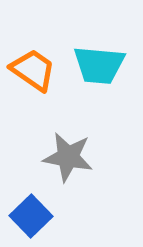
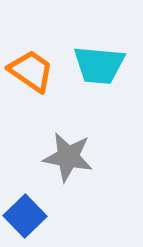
orange trapezoid: moved 2 px left, 1 px down
blue square: moved 6 px left
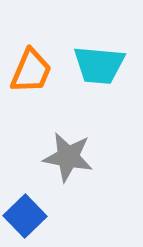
orange trapezoid: rotated 78 degrees clockwise
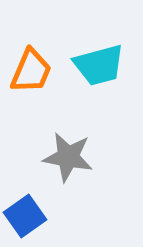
cyan trapezoid: rotated 20 degrees counterclockwise
blue square: rotated 9 degrees clockwise
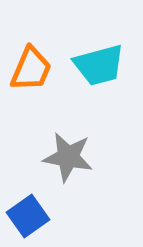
orange trapezoid: moved 2 px up
blue square: moved 3 px right
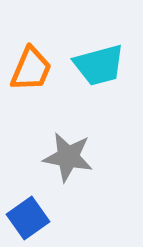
blue square: moved 2 px down
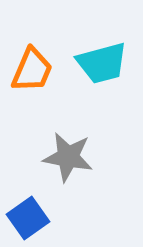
cyan trapezoid: moved 3 px right, 2 px up
orange trapezoid: moved 1 px right, 1 px down
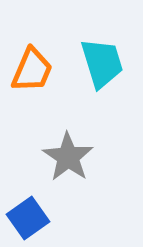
cyan trapezoid: rotated 92 degrees counterclockwise
gray star: rotated 24 degrees clockwise
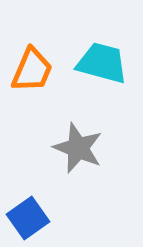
cyan trapezoid: rotated 58 degrees counterclockwise
gray star: moved 10 px right, 9 px up; rotated 12 degrees counterclockwise
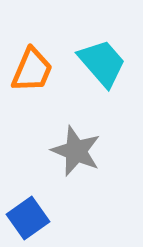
cyan trapezoid: rotated 34 degrees clockwise
gray star: moved 2 px left, 3 px down
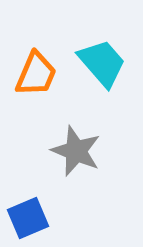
orange trapezoid: moved 4 px right, 4 px down
blue square: rotated 12 degrees clockwise
